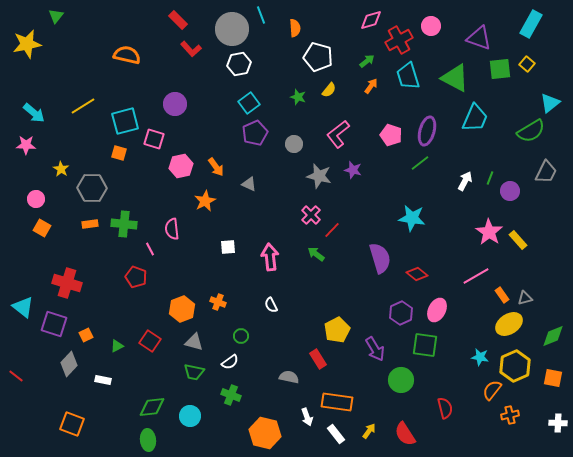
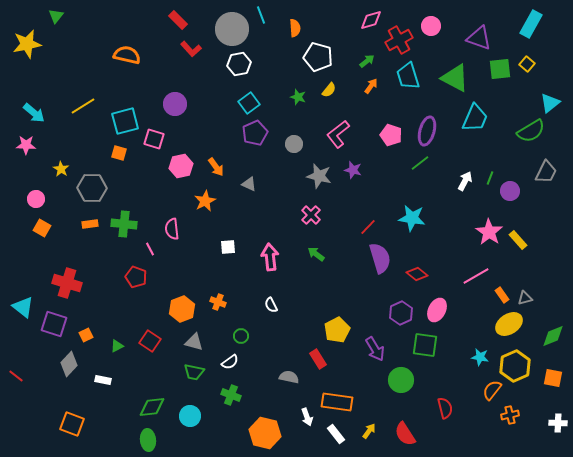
red line at (332, 230): moved 36 px right, 3 px up
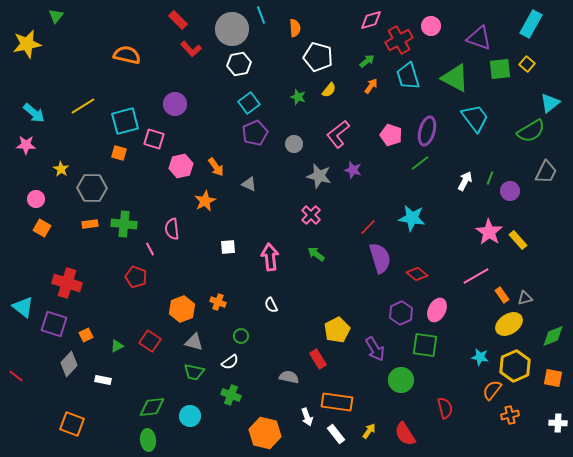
cyan trapezoid at (475, 118): rotated 60 degrees counterclockwise
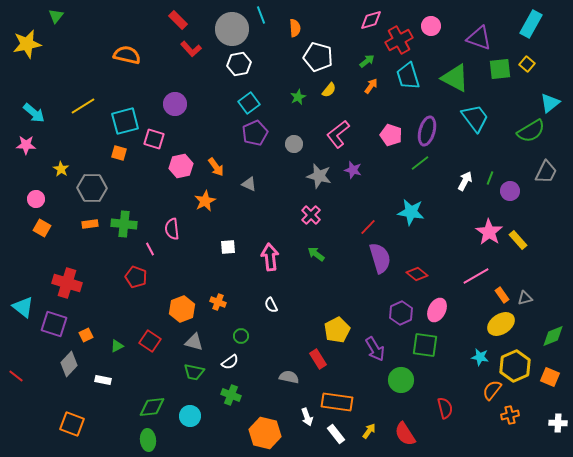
green star at (298, 97): rotated 28 degrees clockwise
cyan star at (412, 218): moved 1 px left, 6 px up
yellow ellipse at (509, 324): moved 8 px left
orange square at (553, 378): moved 3 px left, 1 px up; rotated 12 degrees clockwise
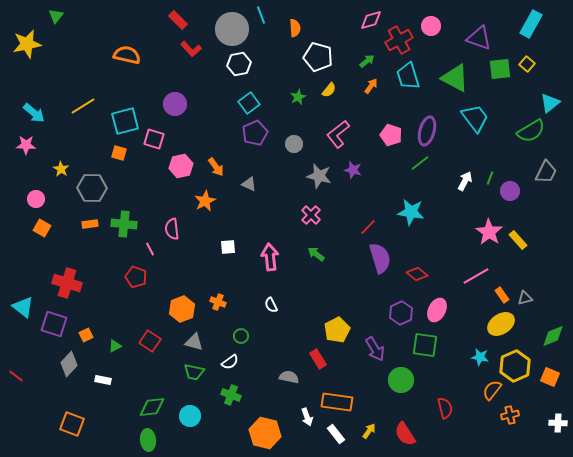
green triangle at (117, 346): moved 2 px left
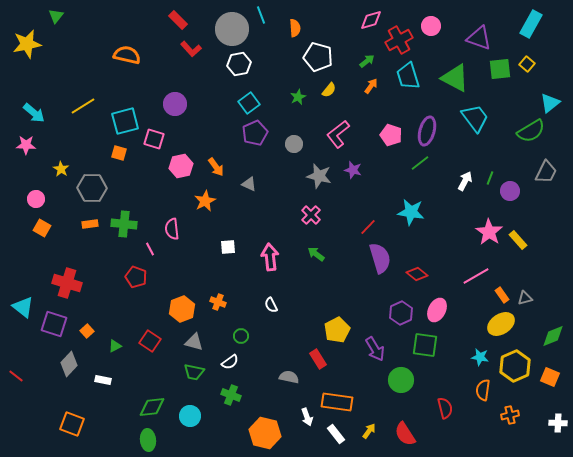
orange square at (86, 335): moved 1 px right, 4 px up; rotated 16 degrees counterclockwise
orange semicircle at (492, 390): moved 9 px left; rotated 30 degrees counterclockwise
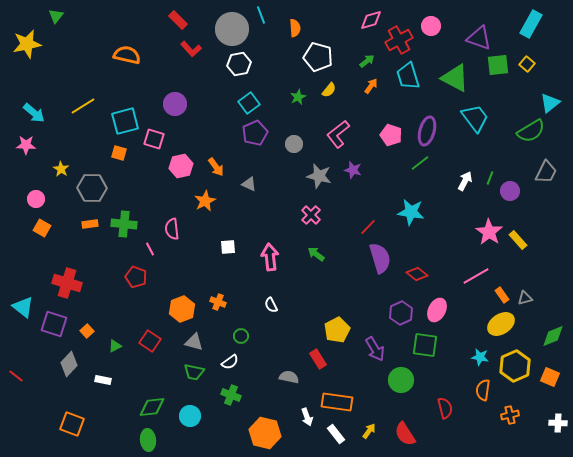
green square at (500, 69): moved 2 px left, 4 px up
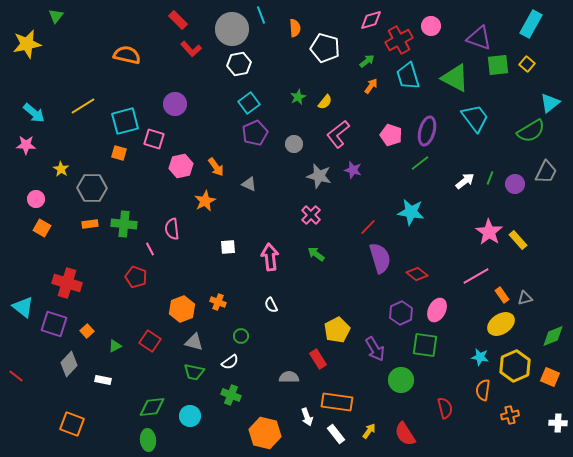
white pentagon at (318, 57): moved 7 px right, 9 px up
yellow semicircle at (329, 90): moved 4 px left, 12 px down
white arrow at (465, 181): rotated 24 degrees clockwise
purple circle at (510, 191): moved 5 px right, 7 px up
gray semicircle at (289, 377): rotated 12 degrees counterclockwise
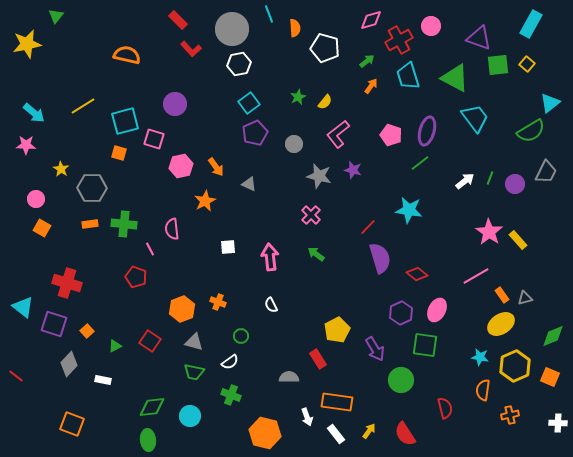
cyan line at (261, 15): moved 8 px right, 1 px up
cyan star at (411, 212): moved 2 px left, 2 px up
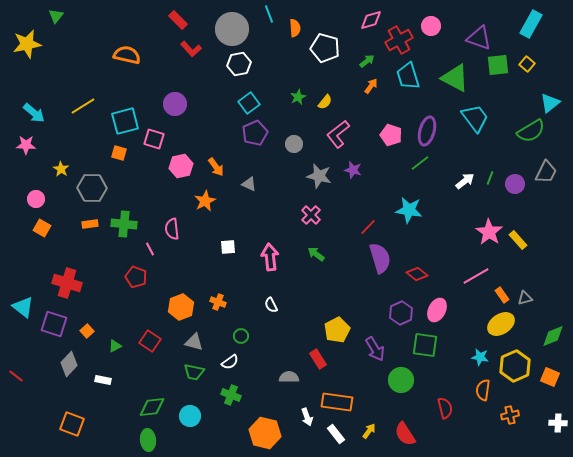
orange hexagon at (182, 309): moved 1 px left, 2 px up
